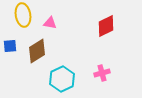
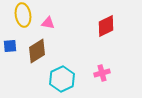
pink triangle: moved 2 px left
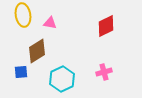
pink triangle: moved 2 px right
blue square: moved 11 px right, 26 px down
pink cross: moved 2 px right, 1 px up
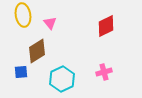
pink triangle: rotated 40 degrees clockwise
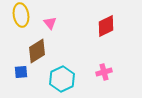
yellow ellipse: moved 2 px left
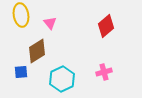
red diamond: rotated 15 degrees counterclockwise
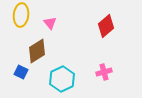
yellow ellipse: rotated 15 degrees clockwise
blue square: rotated 32 degrees clockwise
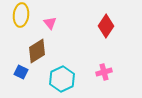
red diamond: rotated 15 degrees counterclockwise
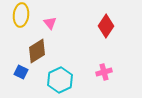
cyan hexagon: moved 2 px left, 1 px down
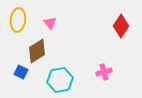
yellow ellipse: moved 3 px left, 5 px down
red diamond: moved 15 px right
cyan hexagon: rotated 15 degrees clockwise
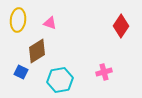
pink triangle: rotated 32 degrees counterclockwise
